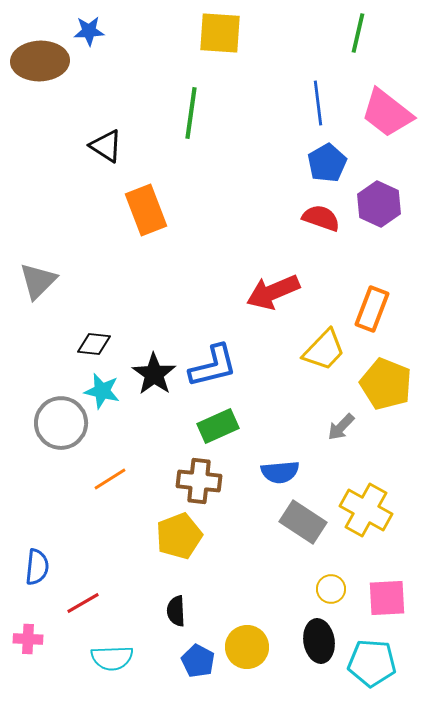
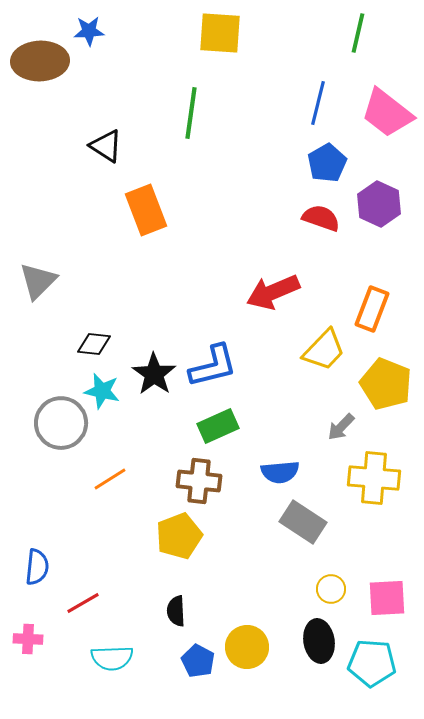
blue line at (318, 103): rotated 21 degrees clockwise
yellow cross at (366, 510): moved 8 px right, 32 px up; rotated 24 degrees counterclockwise
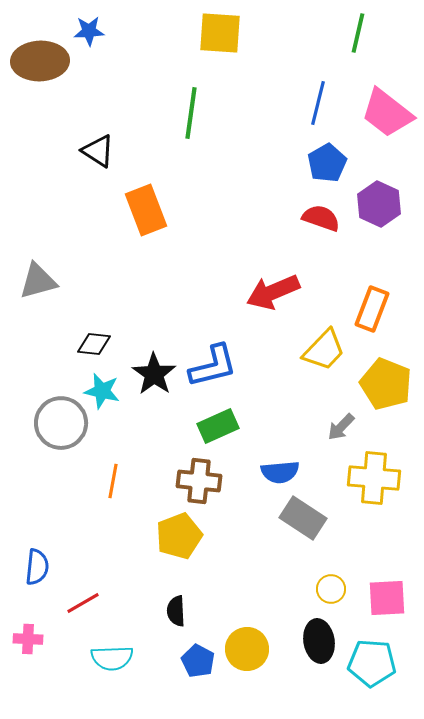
black triangle at (106, 146): moved 8 px left, 5 px down
gray triangle at (38, 281): rotated 30 degrees clockwise
orange line at (110, 479): moved 3 px right, 2 px down; rotated 48 degrees counterclockwise
gray rectangle at (303, 522): moved 4 px up
yellow circle at (247, 647): moved 2 px down
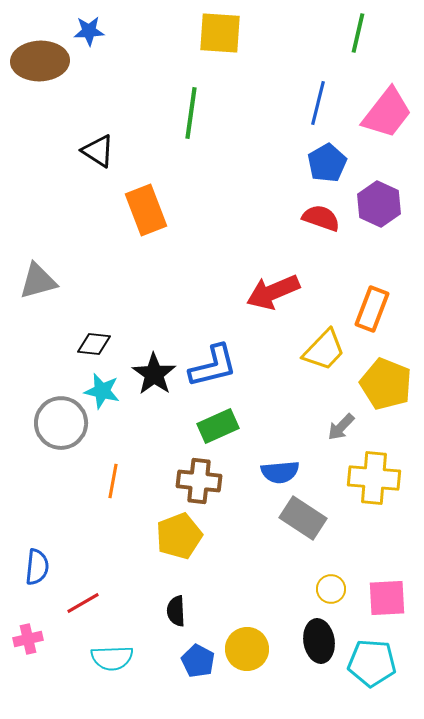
pink trapezoid at (387, 113): rotated 90 degrees counterclockwise
pink cross at (28, 639): rotated 16 degrees counterclockwise
